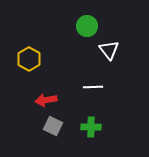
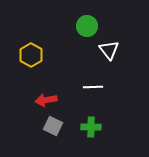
yellow hexagon: moved 2 px right, 4 px up
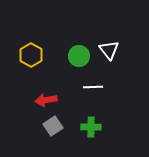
green circle: moved 8 px left, 30 px down
gray square: rotated 30 degrees clockwise
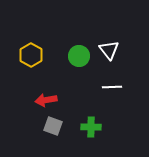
white line: moved 19 px right
gray square: rotated 36 degrees counterclockwise
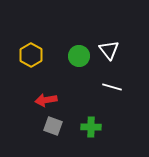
white line: rotated 18 degrees clockwise
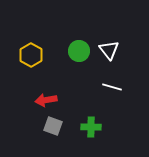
green circle: moved 5 px up
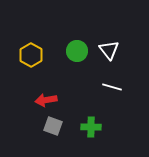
green circle: moved 2 px left
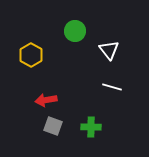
green circle: moved 2 px left, 20 px up
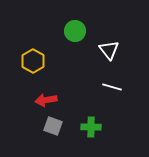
yellow hexagon: moved 2 px right, 6 px down
